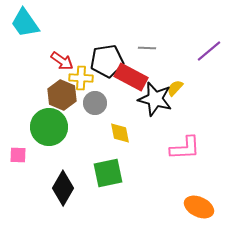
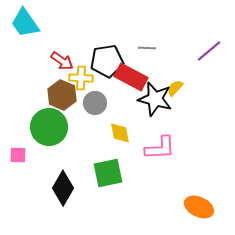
pink L-shape: moved 25 px left
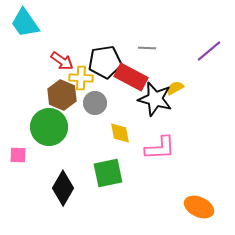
black pentagon: moved 2 px left, 1 px down
yellow semicircle: rotated 18 degrees clockwise
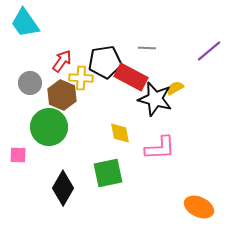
red arrow: rotated 90 degrees counterclockwise
gray circle: moved 65 px left, 20 px up
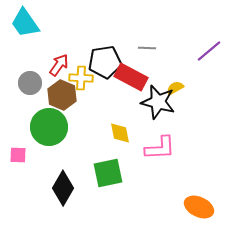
red arrow: moved 3 px left, 4 px down
black star: moved 3 px right, 3 px down
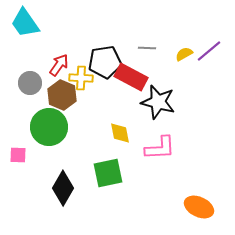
yellow semicircle: moved 9 px right, 34 px up
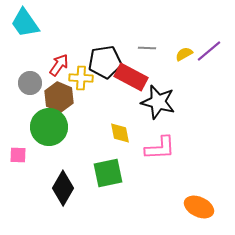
brown hexagon: moved 3 px left, 2 px down
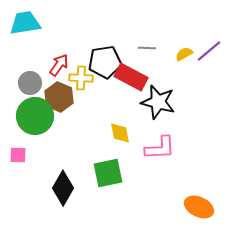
cyan trapezoid: rotated 116 degrees clockwise
green circle: moved 14 px left, 11 px up
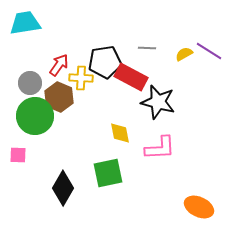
purple line: rotated 72 degrees clockwise
